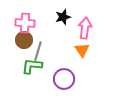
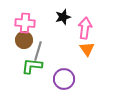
orange triangle: moved 5 px right, 1 px up
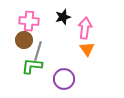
pink cross: moved 4 px right, 2 px up
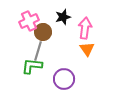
pink cross: rotated 30 degrees counterclockwise
brown circle: moved 19 px right, 8 px up
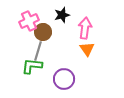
black star: moved 1 px left, 2 px up
